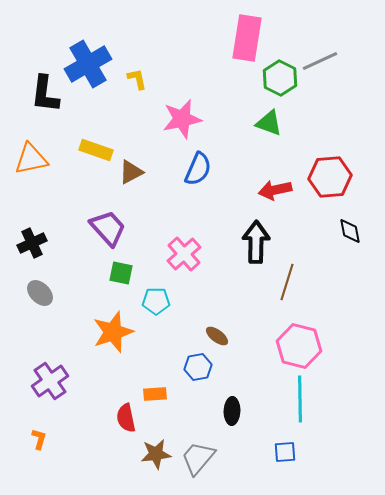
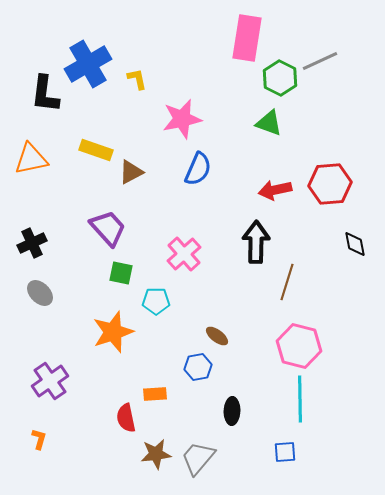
red hexagon: moved 7 px down
black diamond: moved 5 px right, 13 px down
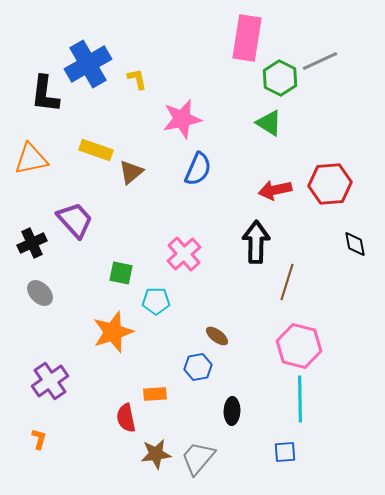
green triangle: rotated 12 degrees clockwise
brown triangle: rotated 12 degrees counterclockwise
purple trapezoid: moved 33 px left, 8 px up
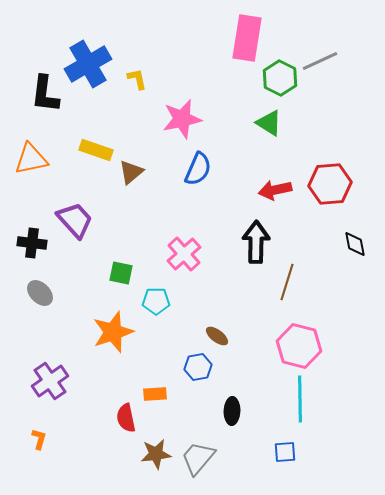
black cross: rotated 32 degrees clockwise
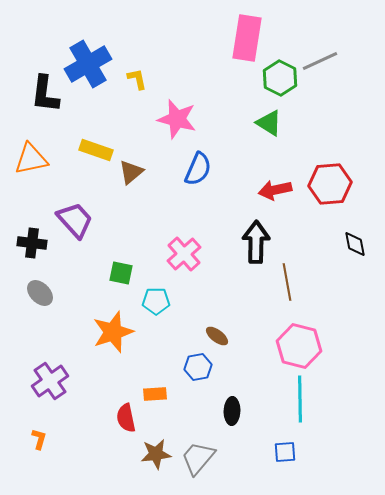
pink star: moved 5 px left; rotated 27 degrees clockwise
brown line: rotated 27 degrees counterclockwise
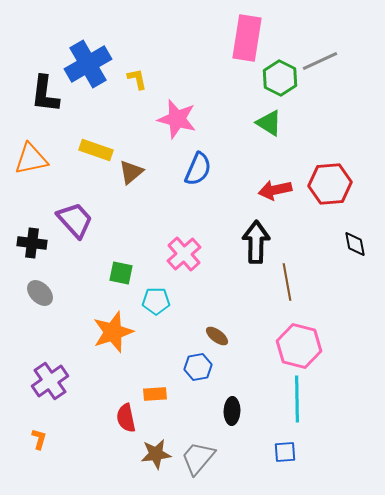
cyan line: moved 3 px left
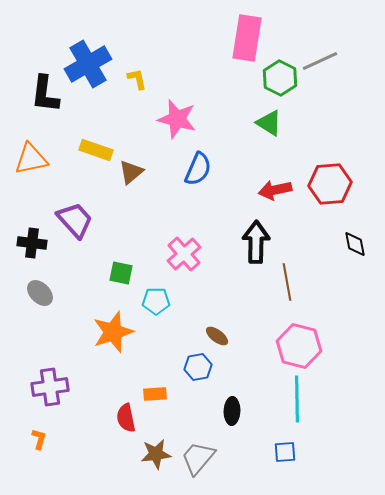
purple cross: moved 6 px down; rotated 27 degrees clockwise
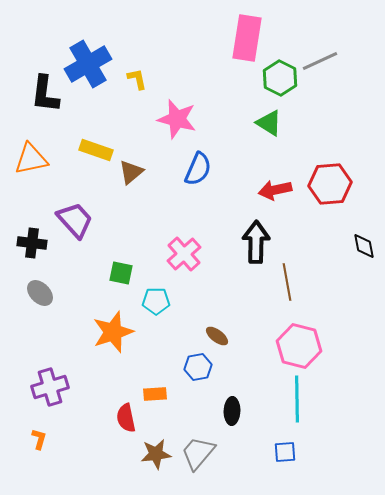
black diamond: moved 9 px right, 2 px down
purple cross: rotated 9 degrees counterclockwise
gray trapezoid: moved 5 px up
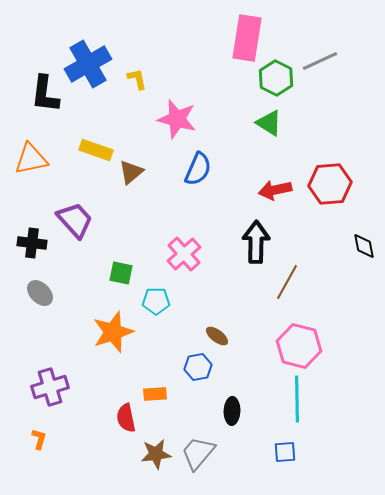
green hexagon: moved 4 px left
brown line: rotated 39 degrees clockwise
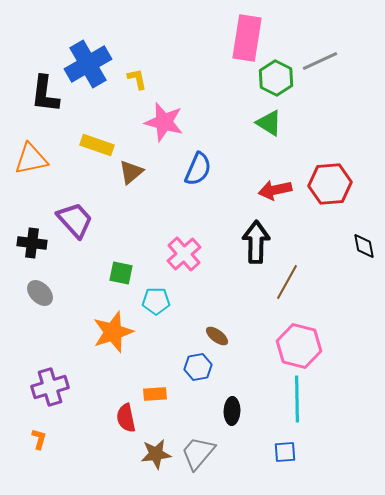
pink star: moved 13 px left, 3 px down
yellow rectangle: moved 1 px right, 5 px up
